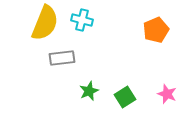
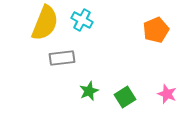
cyan cross: rotated 15 degrees clockwise
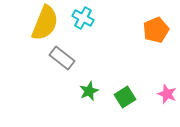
cyan cross: moved 1 px right, 2 px up
gray rectangle: rotated 45 degrees clockwise
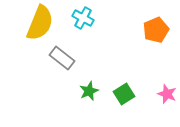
yellow semicircle: moved 5 px left
green square: moved 1 px left, 3 px up
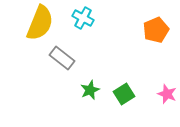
green star: moved 1 px right, 1 px up
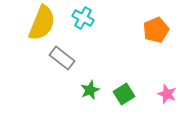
yellow semicircle: moved 2 px right
